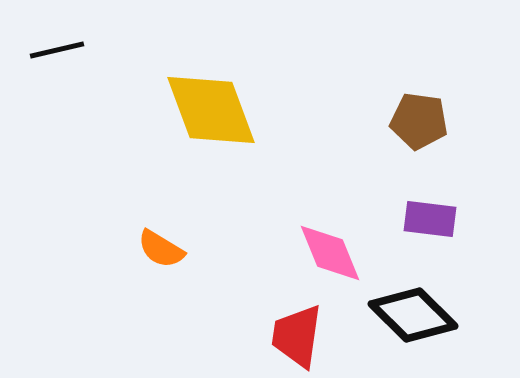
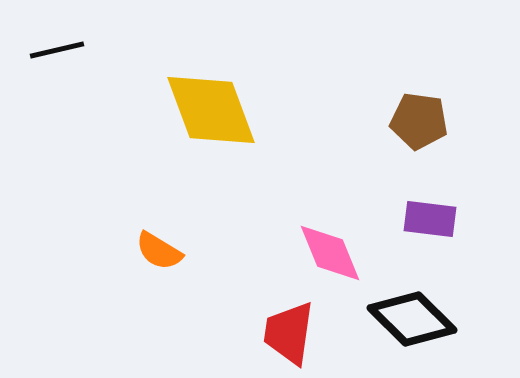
orange semicircle: moved 2 px left, 2 px down
black diamond: moved 1 px left, 4 px down
red trapezoid: moved 8 px left, 3 px up
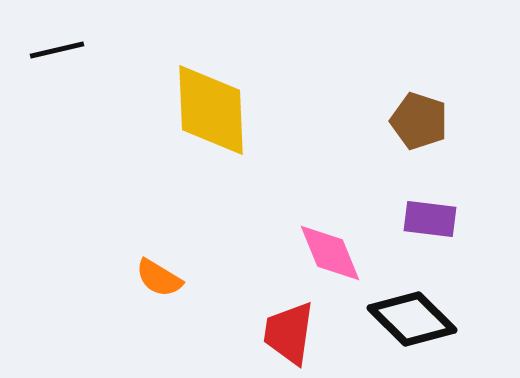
yellow diamond: rotated 18 degrees clockwise
brown pentagon: rotated 10 degrees clockwise
orange semicircle: moved 27 px down
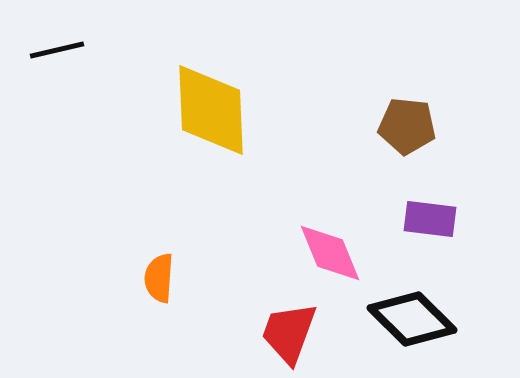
brown pentagon: moved 12 px left, 5 px down; rotated 12 degrees counterclockwise
orange semicircle: rotated 63 degrees clockwise
red trapezoid: rotated 12 degrees clockwise
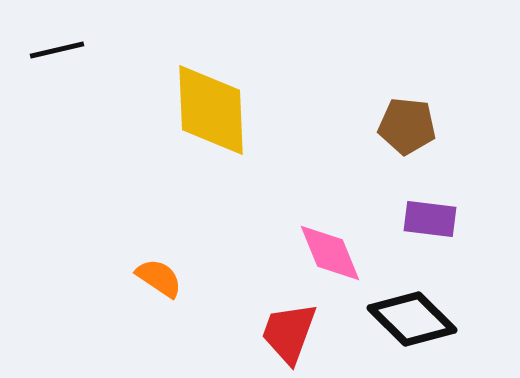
orange semicircle: rotated 120 degrees clockwise
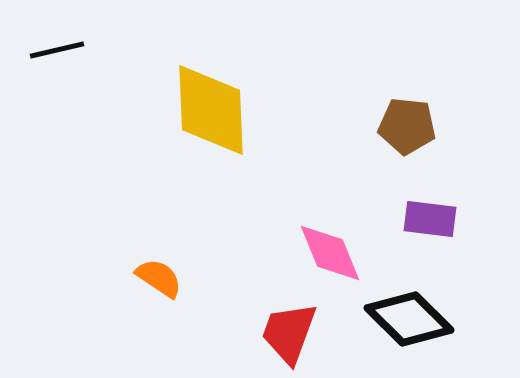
black diamond: moved 3 px left
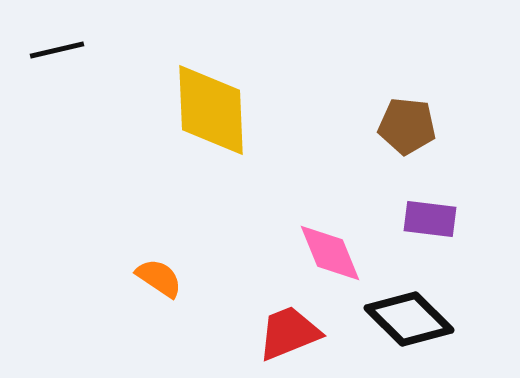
red trapezoid: rotated 48 degrees clockwise
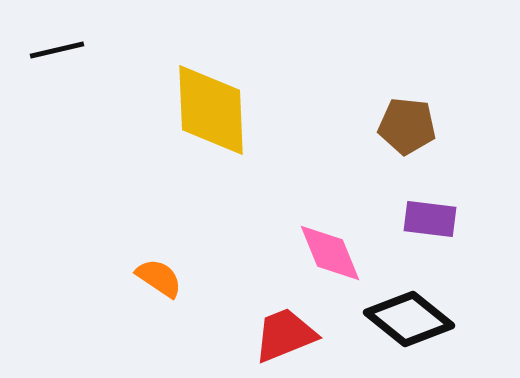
black diamond: rotated 6 degrees counterclockwise
red trapezoid: moved 4 px left, 2 px down
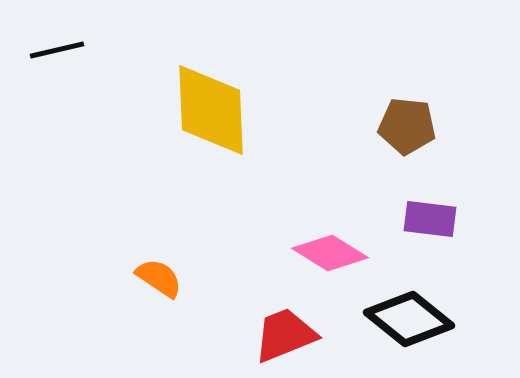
pink diamond: rotated 36 degrees counterclockwise
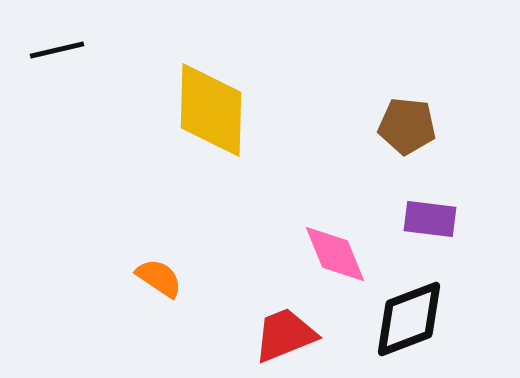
yellow diamond: rotated 4 degrees clockwise
pink diamond: moved 5 px right, 1 px down; rotated 36 degrees clockwise
black diamond: rotated 60 degrees counterclockwise
